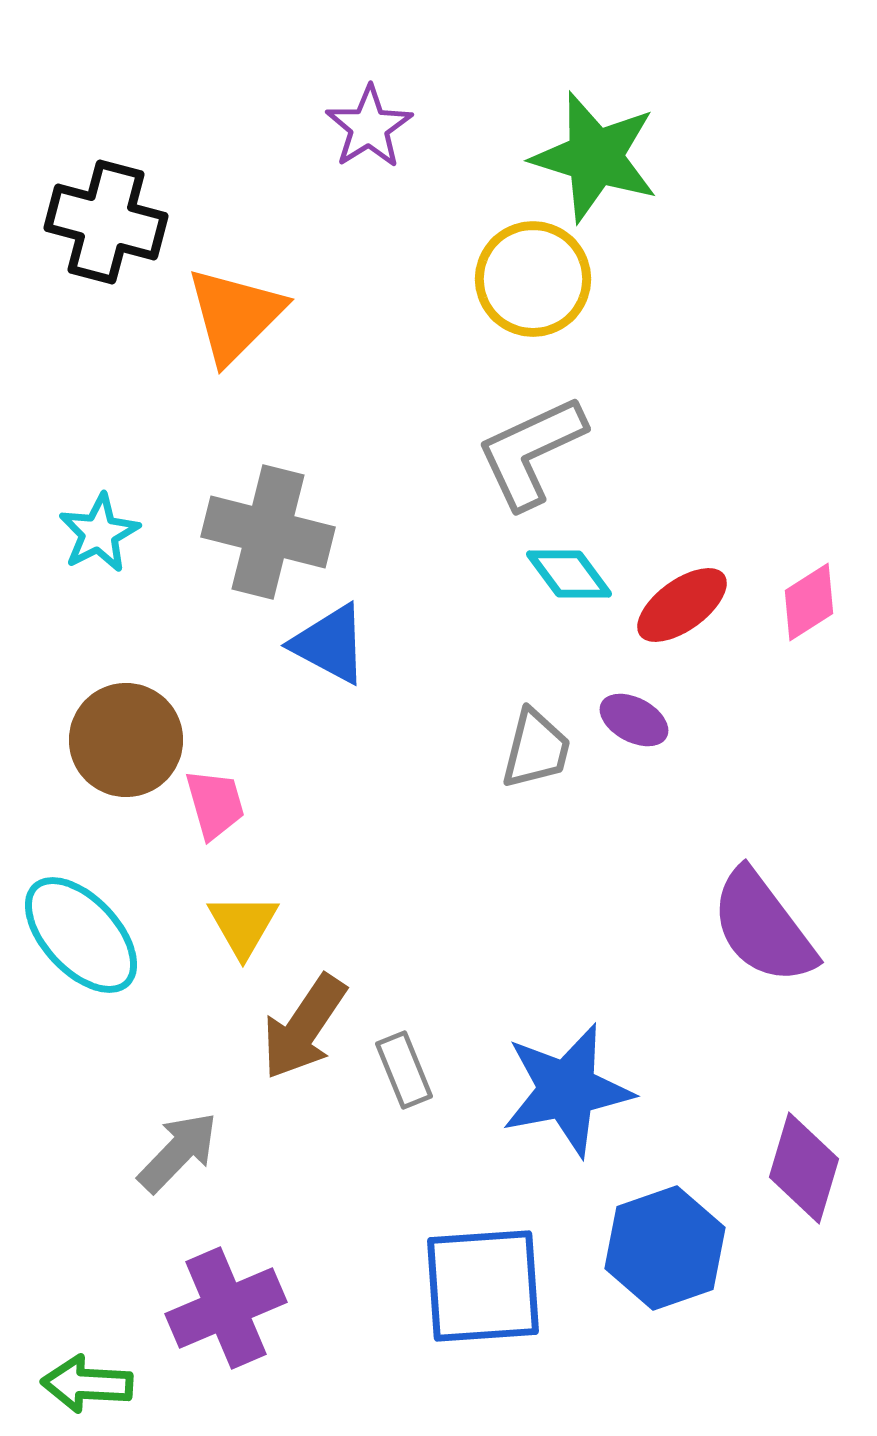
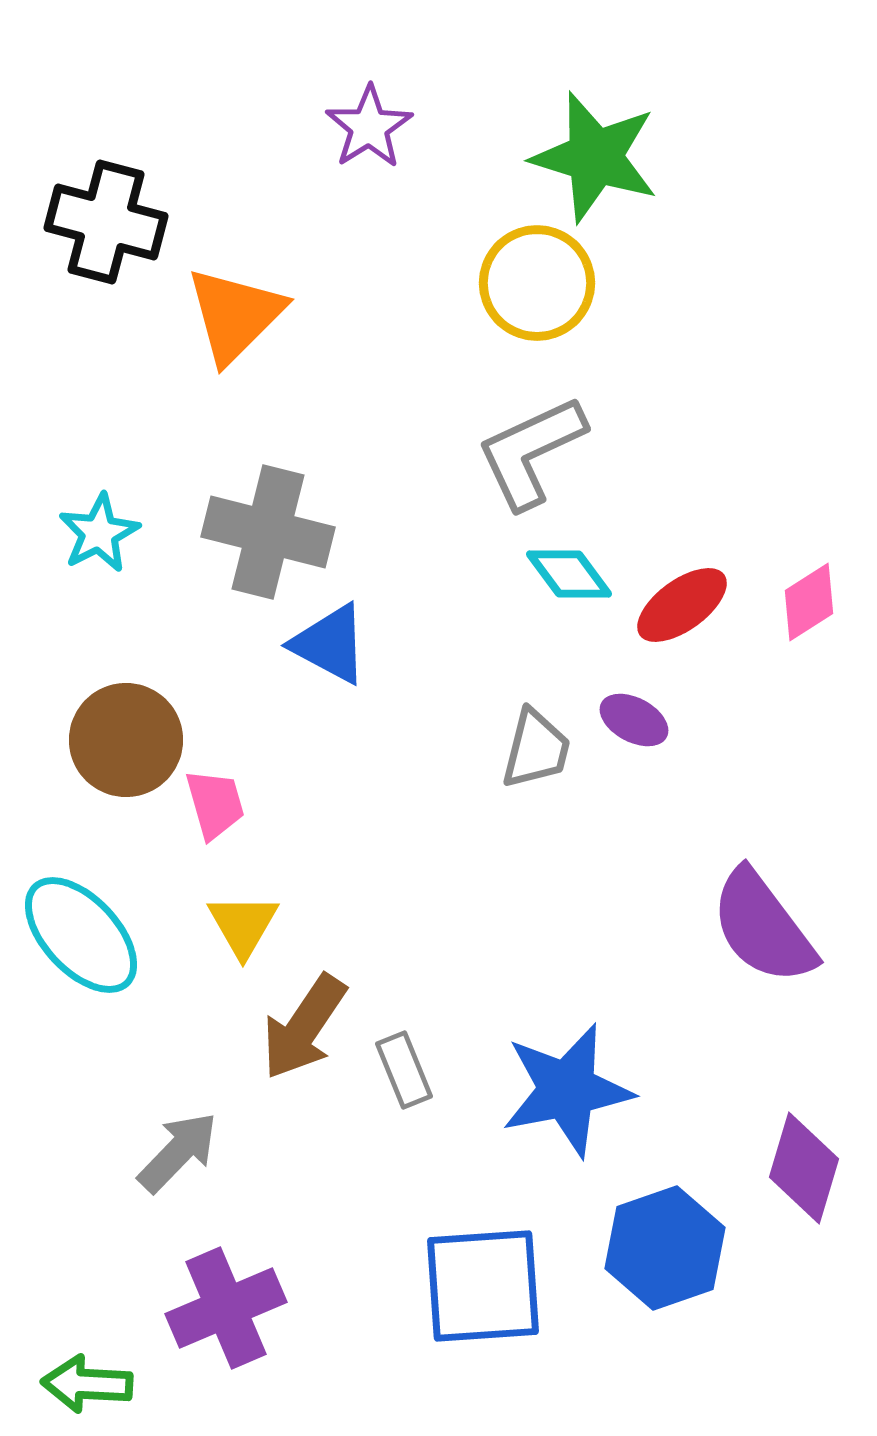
yellow circle: moved 4 px right, 4 px down
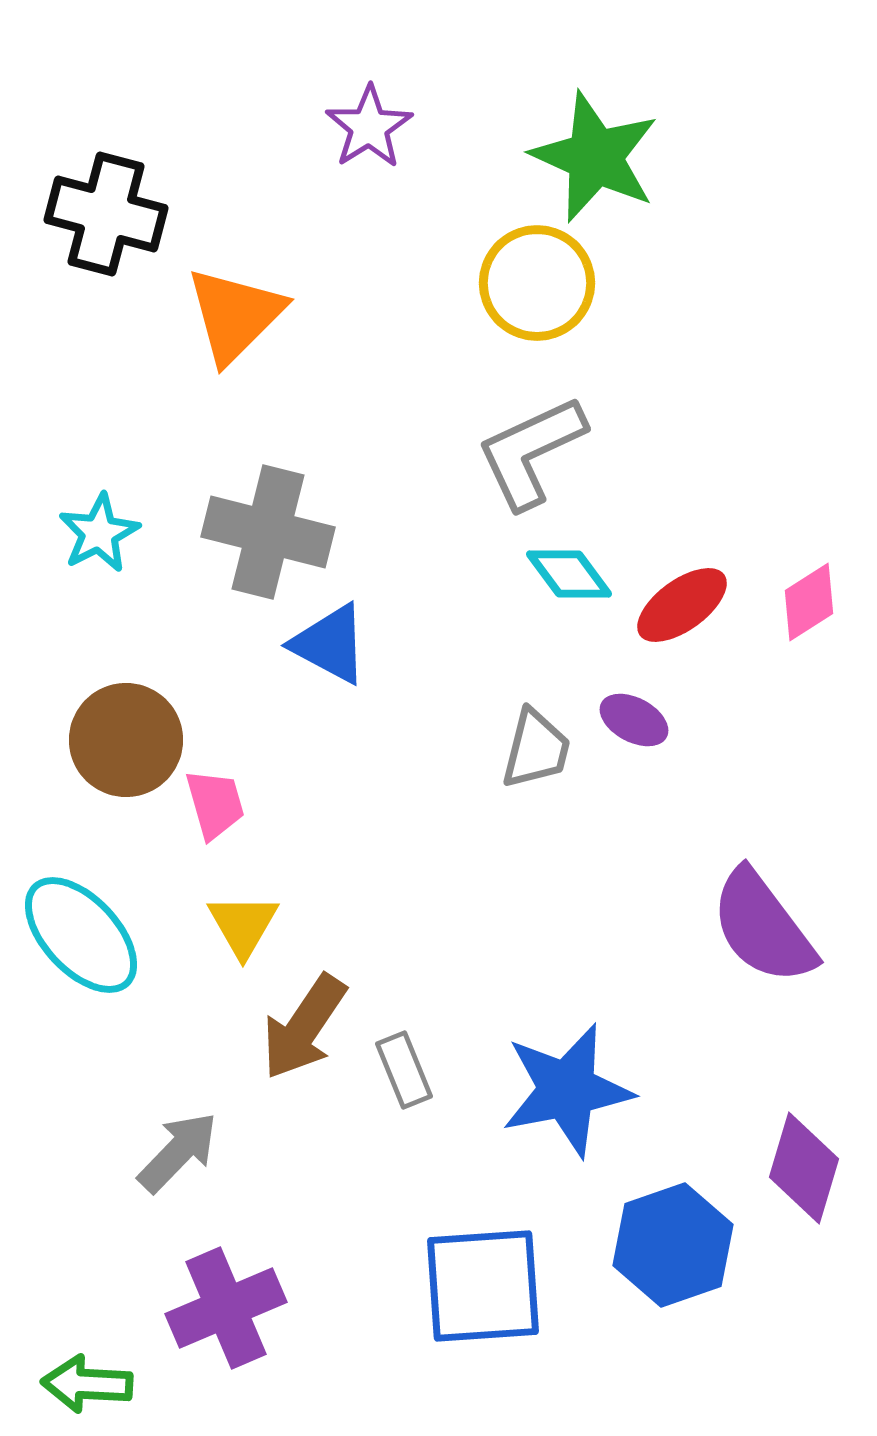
green star: rotated 7 degrees clockwise
black cross: moved 8 px up
blue hexagon: moved 8 px right, 3 px up
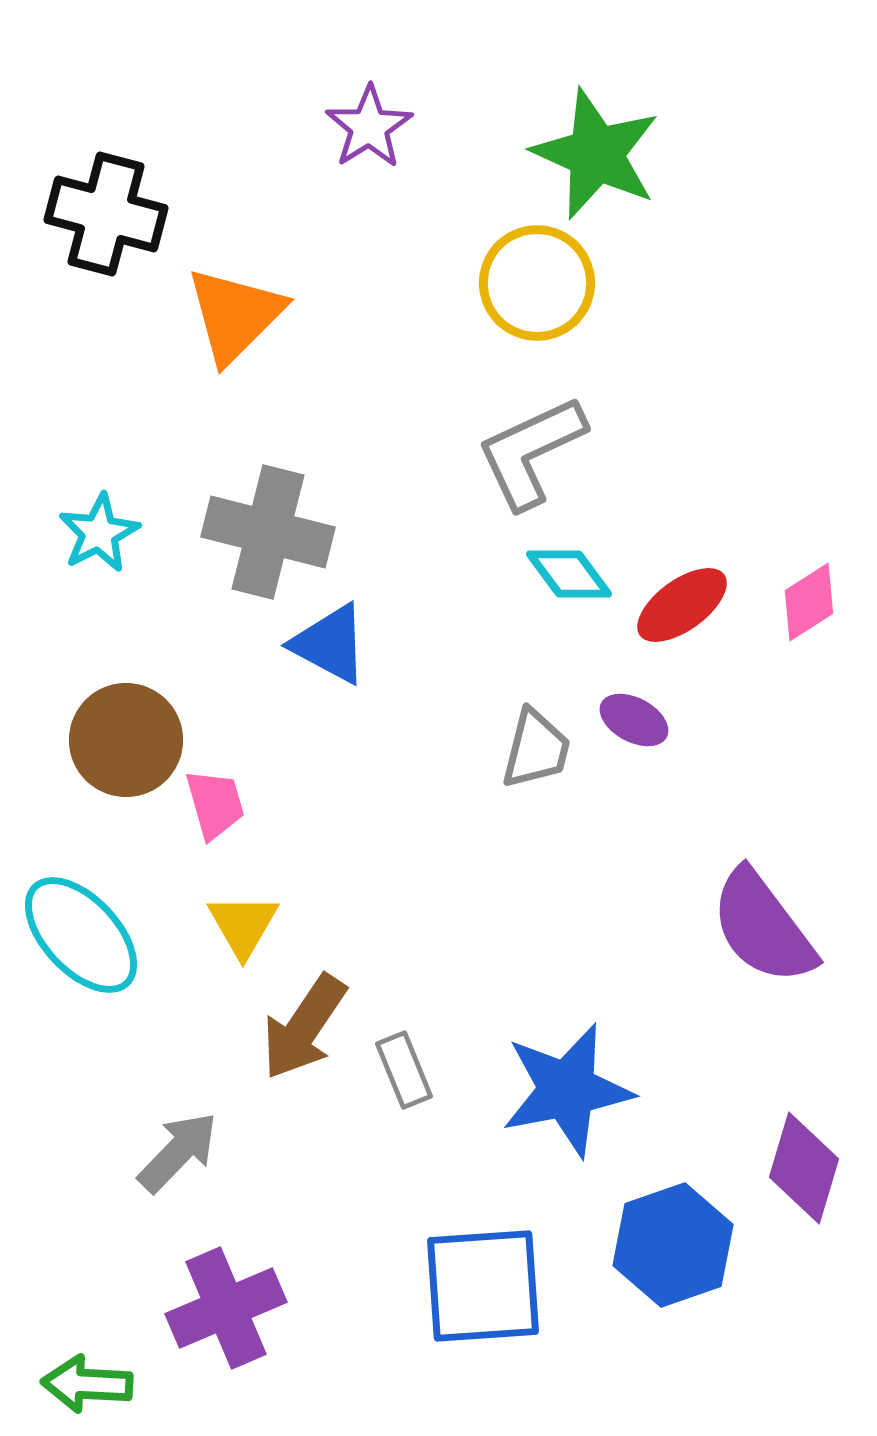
green star: moved 1 px right, 3 px up
